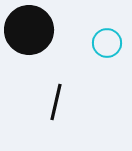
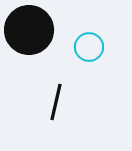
cyan circle: moved 18 px left, 4 px down
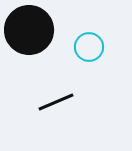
black line: rotated 54 degrees clockwise
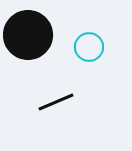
black circle: moved 1 px left, 5 px down
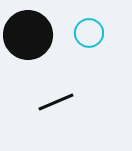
cyan circle: moved 14 px up
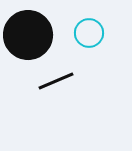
black line: moved 21 px up
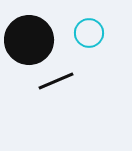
black circle: moved 1 px right, 5 px down
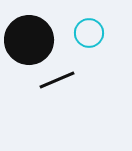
black line: moved 1 px right, 1 px up
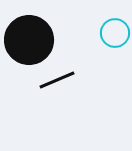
cyan circle: moved 26 px right
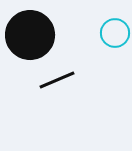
black circle: moved 1 px right, 5 px up
